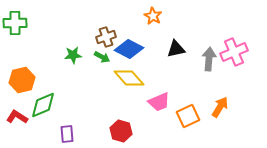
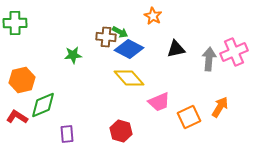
brown cross: rotated 24 degrees clockwise
green arrow: moved 18 px right, 25 px up
orange square: moved 1 px right, 1 px down
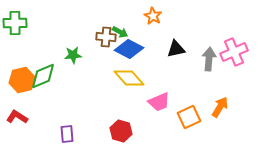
green diamond: moved 29 px up
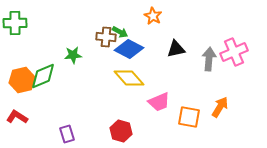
orange square: rotated 35 degrees clockwise
purple rectangle: rotated 12 degrees counterclockwise
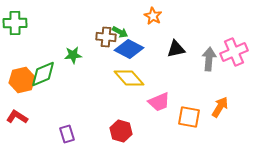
green diamond: moved 2 px up
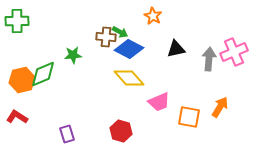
green cross: moved 2 px right, 2 px up
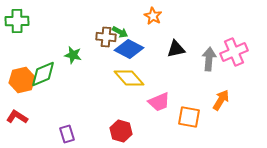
green star: rotated 18 degrees clockwise
orange arrow: moved 1 px right, 7 px up
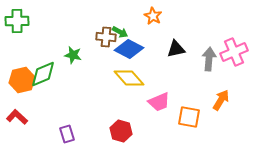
red L-shape: rotated 10 degrees clockwise
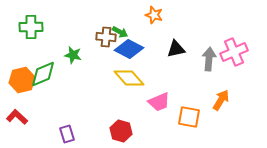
orange star: moved 1 px right, 1 px up; rotated 12 degrees counterclockwise
green cross: moved 14 px right, 6 px down
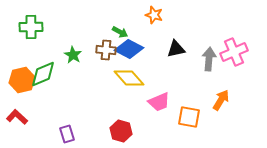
brown cross: moved 13 px down
green star: rotated 18 degrees clockwise
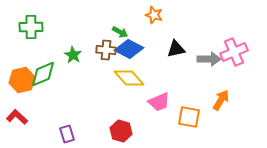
gray arrow: rotated 85 degrees clockwise
